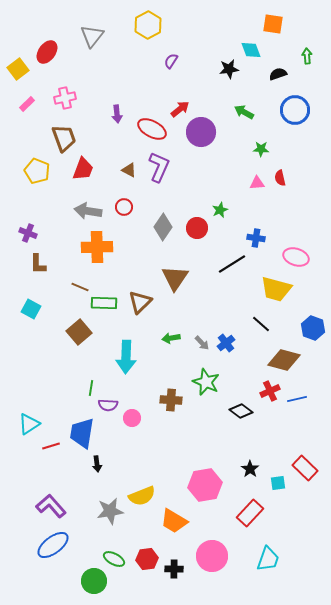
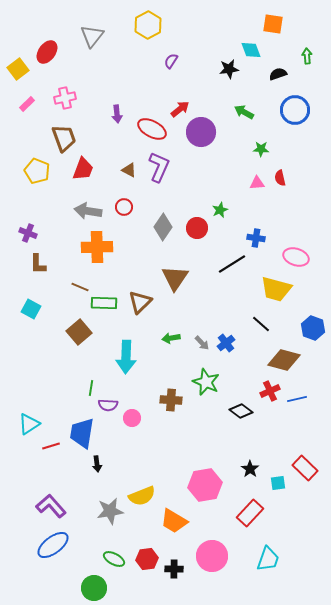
green circle at (94, 581): moved 7 px down
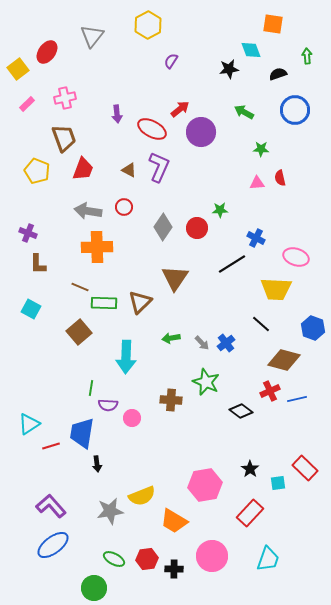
green star at (220, 210): rotated 21 degrees clockwise
blue cross at (256, 238): rotated 18 degrees clockwise
yellow trapezoid at (276, 289): rotated 12 degrees counterclockwise
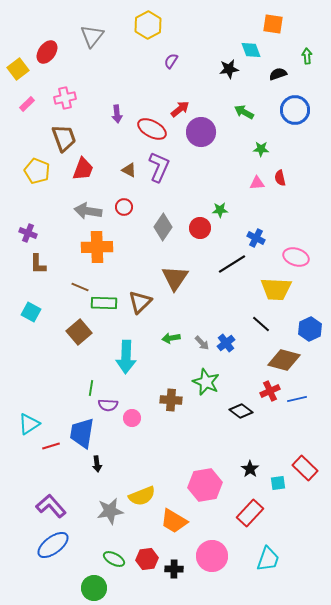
red circle at (197, 228): moved 3 px right
cyan square at (31, 309): moved 3 px down
blue hexagon at (313, 328): moved 3 px left, 1 px down; rotated 15 degrees clockwise
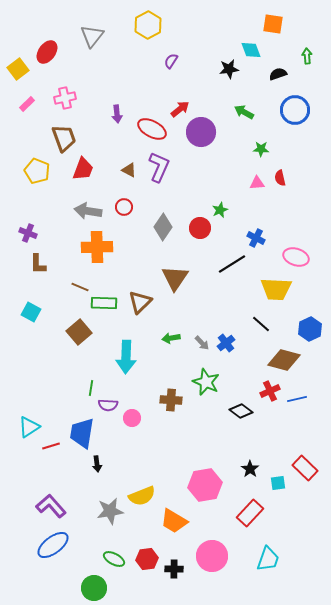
green star at (220, 210): rotated 21 degrees counterclockwise
cyan triangle at (29, 424): moved 3 px down
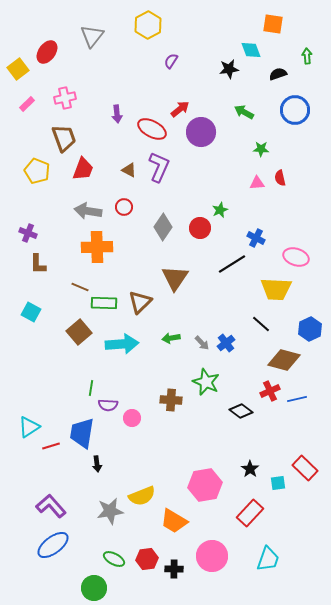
cyan arrow at (126, 357): moved 4 px left, 13 px up; rotated 96 degrees counterclockwise
